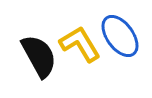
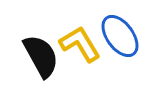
black semicircle: moved 2 px right
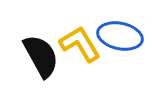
blue ellipse: rotated 42 degrees counterclockwise
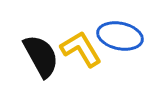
yellow L-shape: moved 1 px right, 5 px down
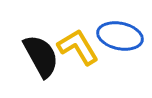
yellow L-shape: moved 3 px left, 2 px up
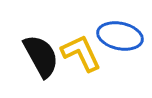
yellow L-shape: moved 3 px right, 6 px down; rotated 6 degrees clockwise
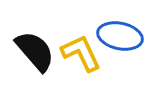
black semicircle: moved 6 px left, 5 px up; rotated 12 degrees counterclockwise
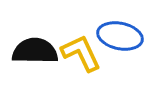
black semicircle: rotated 48 degrees counterclockwise
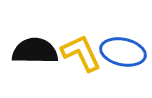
blue ellipse: moved 3 px right, 16 px down
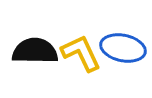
blue ellipse: moved 4 px up
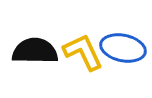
yellow L-shape: moved 2 px right, 1 px up
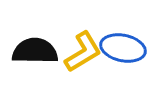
yellow L-shape: rotated 84 degrees clockwise
